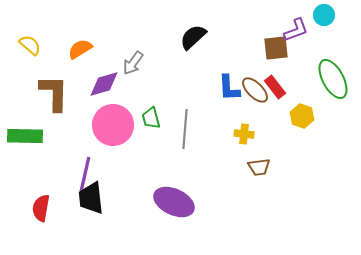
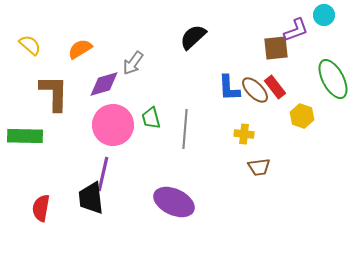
purple line: moved 18 px right
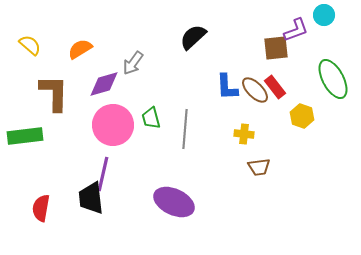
blue L-shape: moved 2 px left, 1 px up
green rectangle: rotated 8 degrees counterclockwise
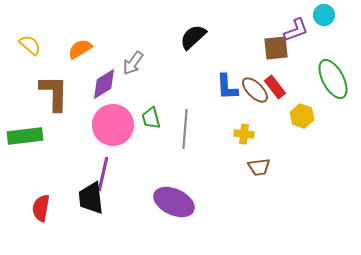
purple diamond: rotated 16 degrees counterclockwise
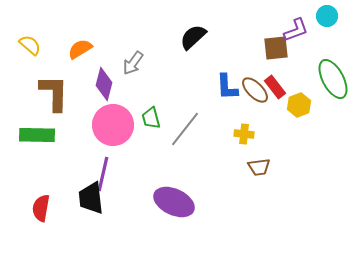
cyan circle: moved 3 px right, 1 px down
purple diamond: rotated 44 degrees counterclockwise
yellow hexagon: moved 3 px left, 11 px up; rotated 20 degrees clockwise
gray line: rotated 33 degrees clockwise
green rectangle: moved 12 px right, 1 px up; rotated 8 degrees clockwise
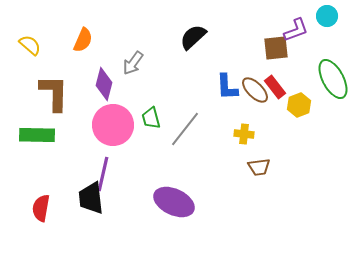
orange semicircle: moved 3 px right, 9 px up; rotated 145 degrees clockwise
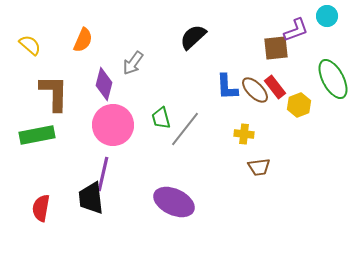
green trapezoid: moved 10 px right
green rectangle: rotated 12 degrees counterclockwise
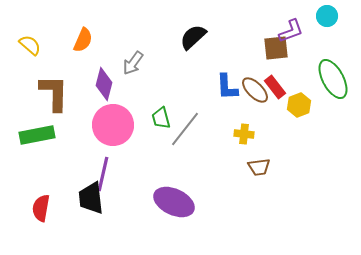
purple L-shape: moved 5 px left, 1 px down
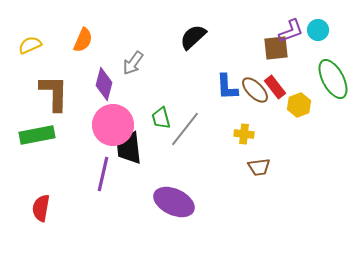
cyan circle: moved 9 px left, 14 px down
yellow semicircle: rotated 65 degrees counterclockwise
black trapezoid: moved 38 px right, 50 px up
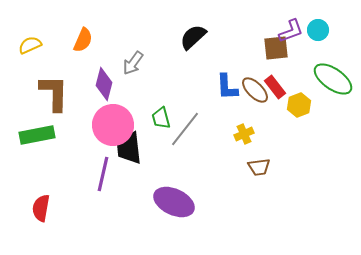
green ellipse: rotated 27 degrees counterclockwise
yellow cross: rotated 30 degrees counterclockwise
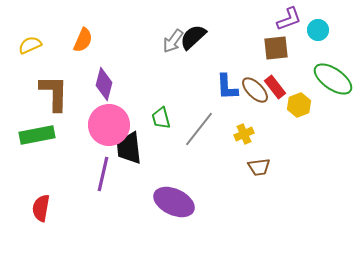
purple L-shape: moved 2 px left, 12 px up
gray arrow: moved 40 px right, 22 px up
pink circle: moved 4 px left
gray line: moved 14 px right
